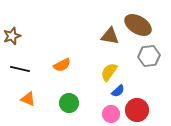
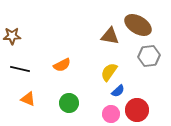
brown star: rotated 18 degrees clockwise
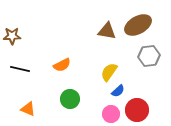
brown ellipse: rotated 60 degrees counterclockwise
brown triangle: moved 3 px left, 5 px up
orange triangle: moved 10 px down
green circle: moved 1 px right, 4 px up
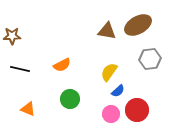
gray hexagon: moved 1 px right, 3 px down
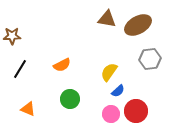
brown triangle: moved 12 px up
black line: rotated 72 degrees counterclockwise
red circle: moved 1 px left, 1 px down
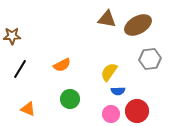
blue semicircle: rotated 40 degrees clockwise
red circle: moved 1 px right
